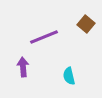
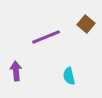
purple line: moved 2 px right
purple arrow: moved 7 px left, 4 px down
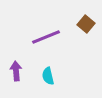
cyan semicircle: moved 21 px left
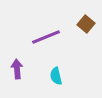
purple arrow: moved 1 px right, 2 px up
cyan semicircle: moved 8 px right
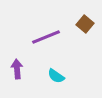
brown square: moved 1 px left
cyan semicircle: rotated 42 degrees counterclockwise
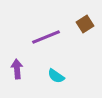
brown square: rotated 18 degrees clockwise
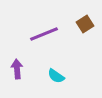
purple line: moved 2 px left, 3 px up
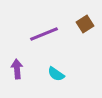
cyan semicircle: moved 2 px up
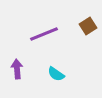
brown square: moved 3 px right, 2 px down
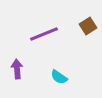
cyan semicircle: moved 3 px right, 3 px down
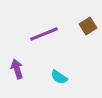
purple arrow: rotated 12 degrees counterclockwise
